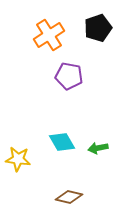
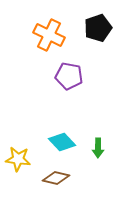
orange cross: rotated 32 degrees counterclockwise
cyan diamond: rotated 12 degrees counterclockwise
green arrow: rotated 78 degrees counterclockwise
brown diamond: moved 13 px left, 19 px up
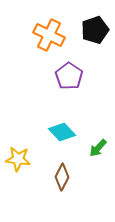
black pentagon: moved 3 px left, 2 px down
purple pentagon: rotated 24 degrees clockwise
cyan diamond: moved 10 px up
green arrow: rotated 42 degrees clockwise
brown diamond: moved 6 px right, 1 px up; rotated 76 degrees counterclockwise
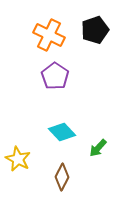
purple pentagon: moved 14 px left
yellow star: rotated 20 degrees clockwise
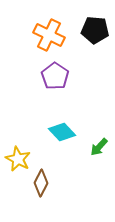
black pentagon: rotated 24 degrees clockwise
green arrow: moved 1 px right, 1 px up
brown diamond: moved 21 px left, 6 px down
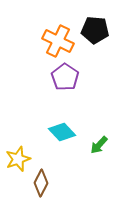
orange cross: moved 9 px right, 6 px down
purple pentagon: moved 10 px right, 1 px down
green arrow: moved 2 px up
yellow star: rotated 25 degrees clockwise
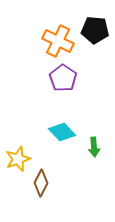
purple pentagon: moved 2 px left, 1 px down
green arrow: moved 5 px left, 2 px down; rotated 48 degrees counterclockwise
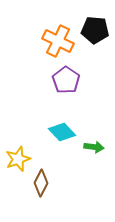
purple pentagon: moved 3 px right, 2 px down
green arrow: rotated 78 degrees counterclockwise
